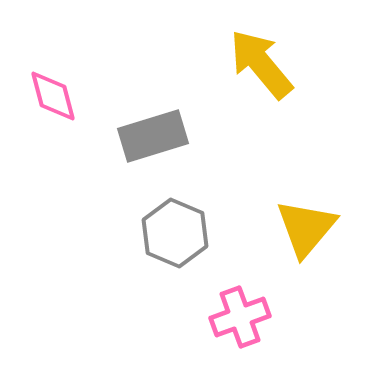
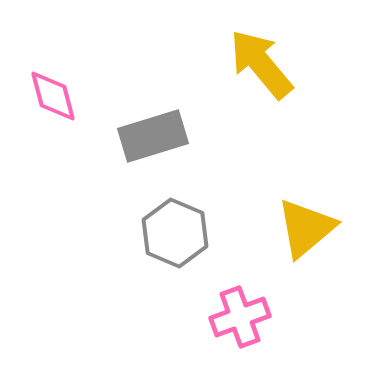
yellow triangle: rotated 10 degrees clockwise
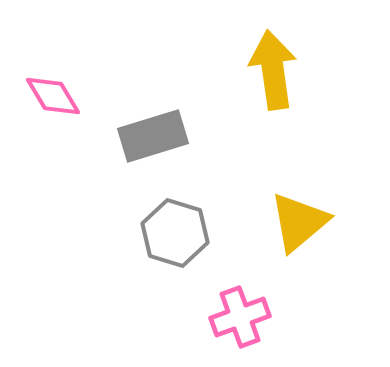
yellow arrow: moved 12 px right, 6 px down; rotated 32 degrees clockwise
pink diamond: rotated 16 degrees counterclockwise
yellow triangle: moved 7 px left, 6 px up
gray hexagon: rotated 6 degrees counterclockwise
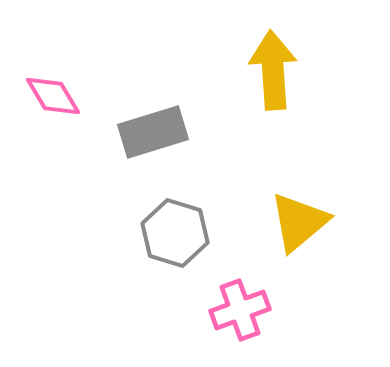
yellow arrow: rotated 4 degrees clockwise
gray rectangle: moved 4 px up
pink cross: moved 7 px up
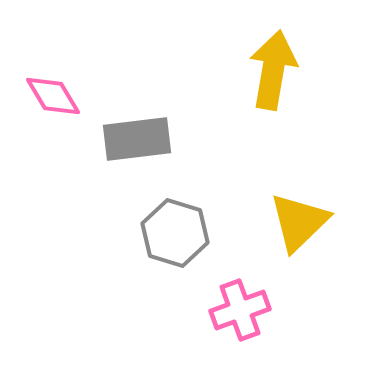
yellow arrow: rotated 14 degrees clockwise
gray rectangle: moved 16 px left, 7 px down; rotated 10 degrees clockwise
yellow triangle: rotated 4 degrees counterclockwise
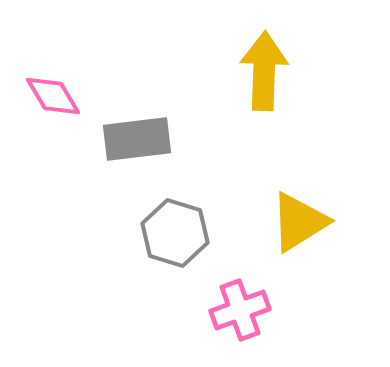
yellow arrow: moved 9 px left, 1 px down; rotated 8 degrees counterclockwise
yellow triangle: rotated 12 degrees clockwise
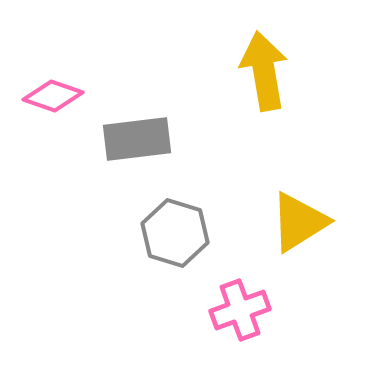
yellow arrow: rotated 12 degrees counterclockwise
pink diamond: rotated 40 degrees counterclockwise
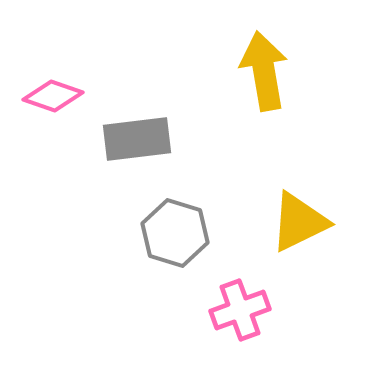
yellow triangle: rotated 6 degrees clockwise
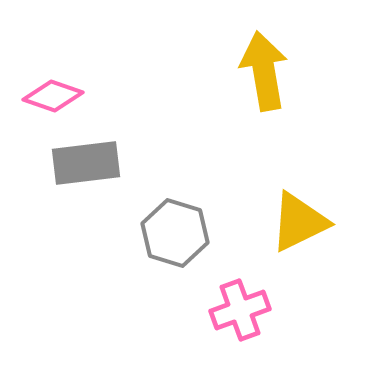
gray rectangle: moved 51 px left, 24 px down
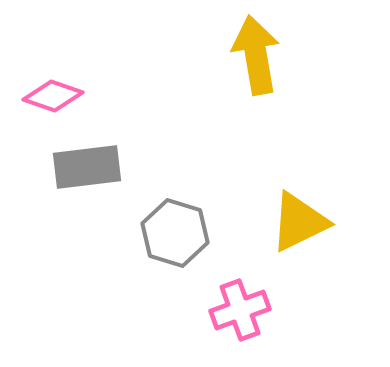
yellow arrow: moved 8 px left, 16 px up
gray rectangle: moved 1 px right, 4 px down
